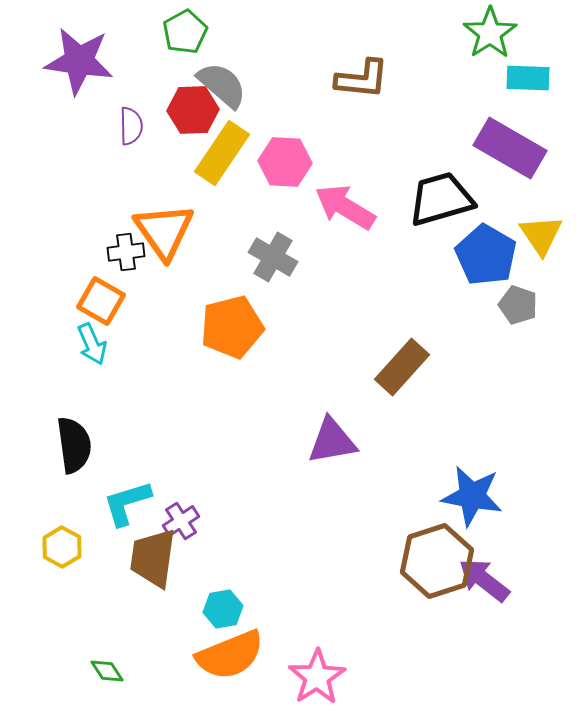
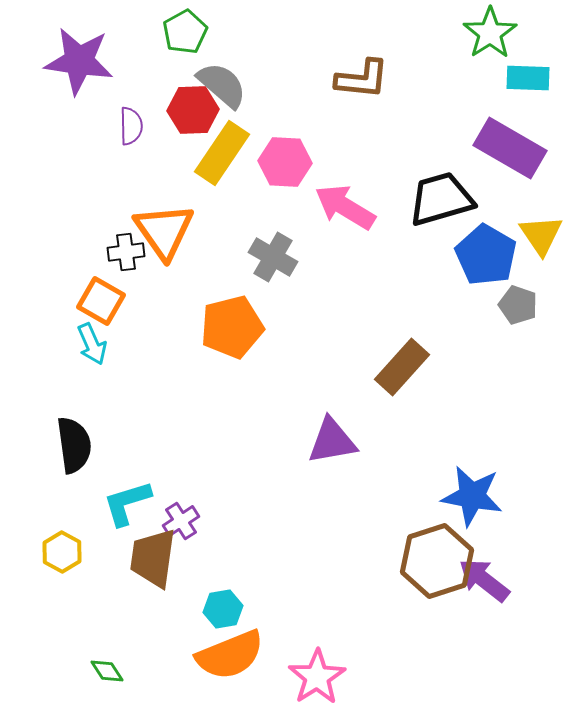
yellow hexagon: moved 5 px down
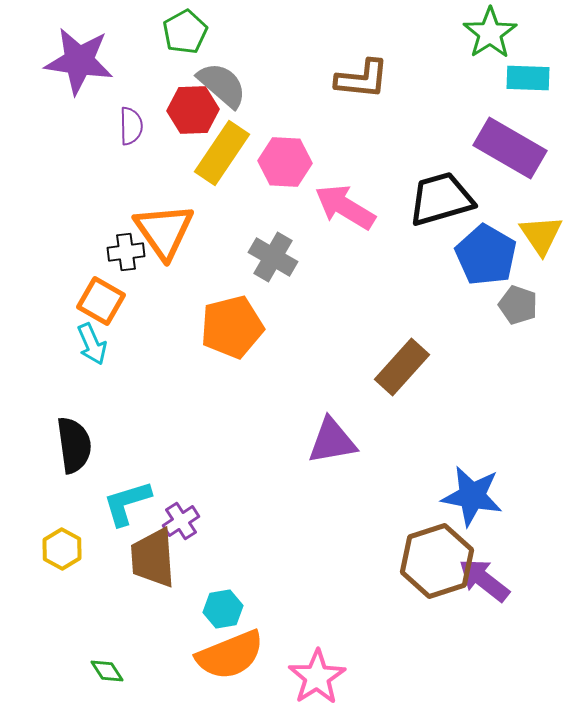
yellow hexagon: moved 3 px up
brown trapezoid: rotated 12 degrees counterclockwise
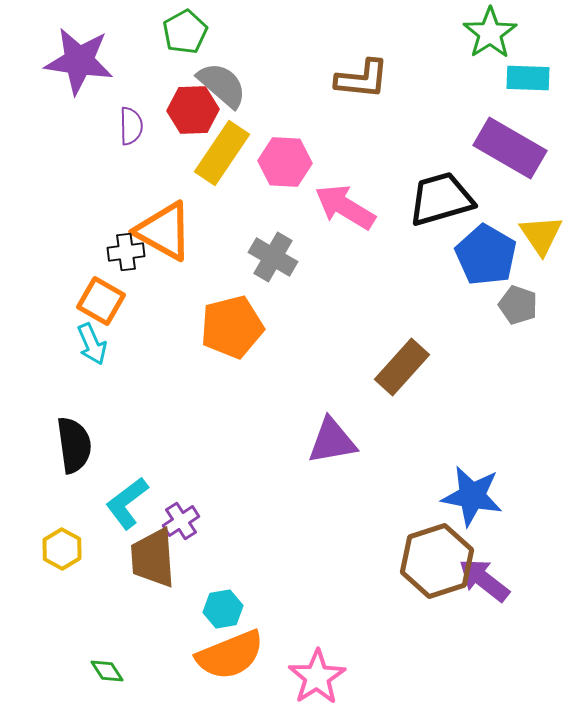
orange triangle: rotated 26 degrees counterclockwise
cyan L-shape: rotated 20 degrees counterclockwise
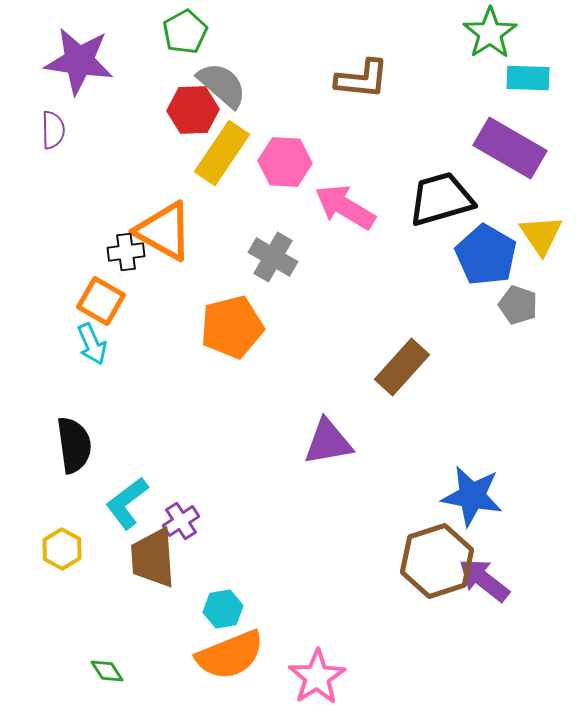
purple semicircle: moved 78 px left, 4 px down
purple triangle: moved 4 px left, 1 px down
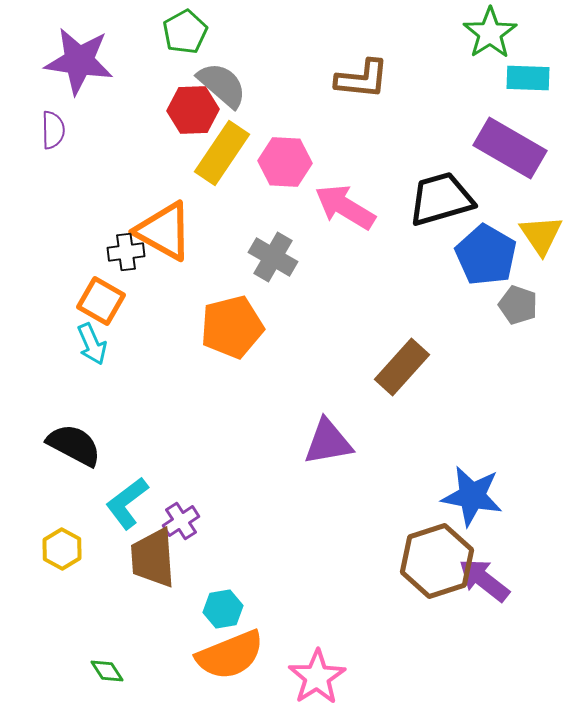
black semicircle: rotated 54 degrees counterclockwise
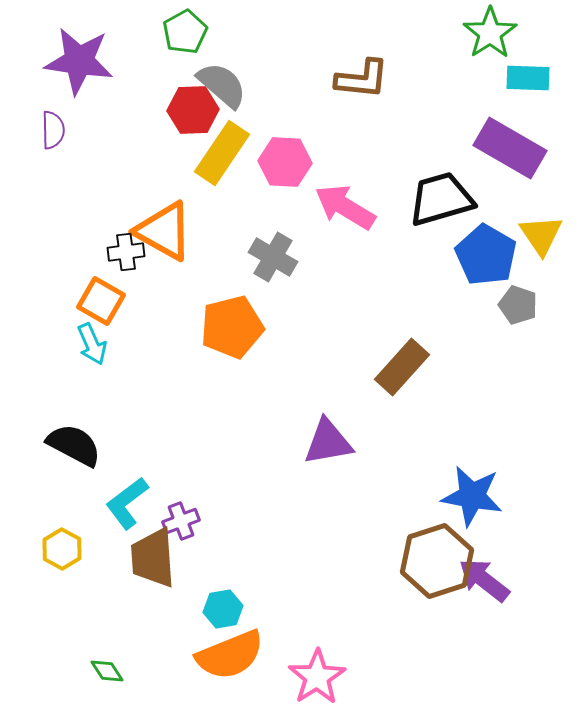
purple cross: rotated 12 degrees clockwise
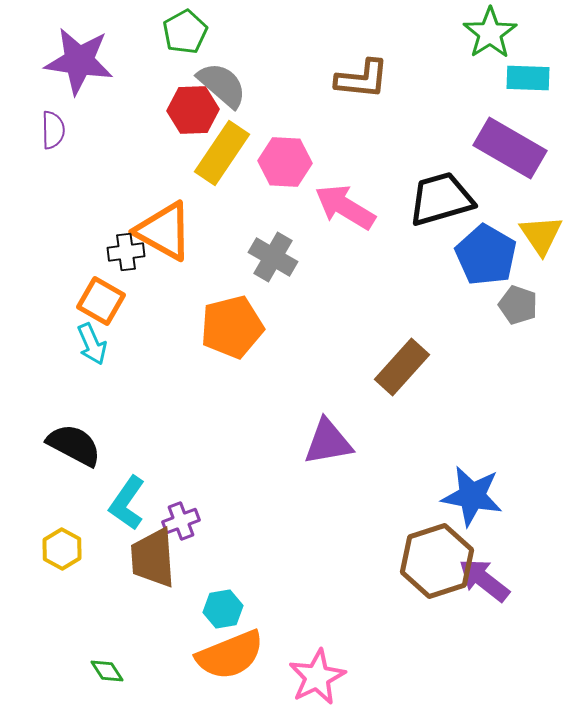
cyan L-shape: rotated 18 degrees counterclockwise
pink star: rotated 6 degrees clockwise
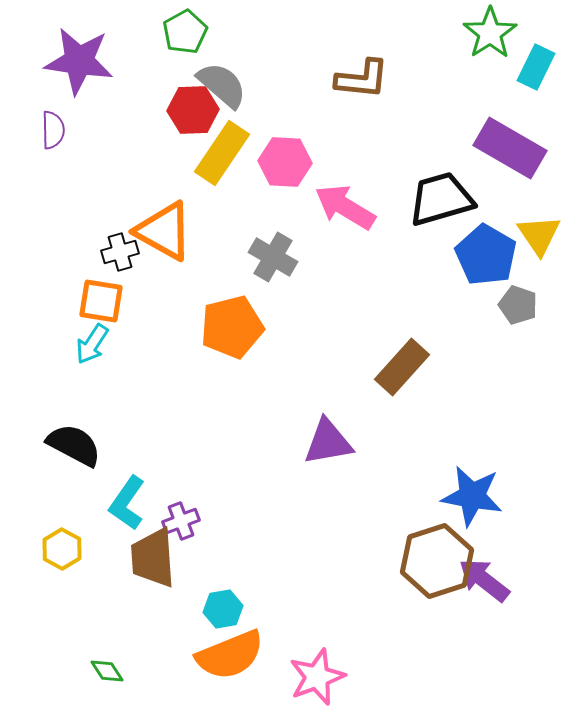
cyan rectangle: moved 8 px right, 11 px up; rotated 66 degrees counterclockwise
yellow triangle: moved 2 px left
black cross: moved 6 px left; rotated 9 degrees counterclockwise
orange square: rotated 21 degrees counterclockwise
cyan arrow: rotated 57 degrees clockwise
pink star: rotated 6 degrees clockwise
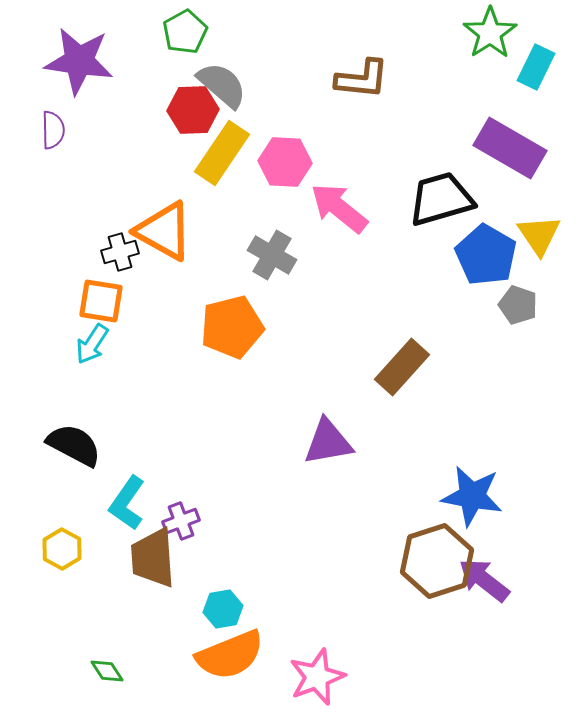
pink arrow: moved 6 px left, 1 px down; rotated 8 degrees clockwise
gray cross: moved 1 px left, 2 px up
